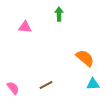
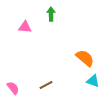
green arrow: moved 8 px left
cyan triangle: moved 3 px up; rotated 24 degrees clockwise
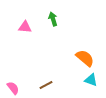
green arrow: moved 2 px right, 5 px down; rotated 16 degrees counterclockwise
cyan triangle: moved 2 px left, 1 px up
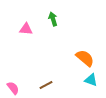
pink triangle: moved 1 px right, 2 px down
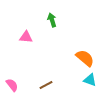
green arrow: moved 1 px left, 1 px down
pink triangle: moved 8 px down
cyan triangle: moved 1 px left
pink semicircle: moved 1 px left, 3 px up
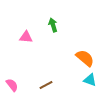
green arrow: moved 1 px right, 5 px down
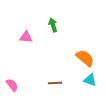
brown line: moved 9 px right, 2 px up; rotated 24 degrees clockwise
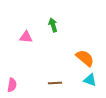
pink semicircle: rotated 48 degrees clockwise
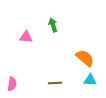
cyan triangle: rotated 16 degrees counterclockwise
pink semicircle: moved 1 px up
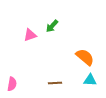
green arrow: moved 1 px left, 1 px down; rotated 120 degrees counterclockwise
pink triangle: moved 4 px right, 2 px up; rotated 24 degrees counterclockwise
orange semicircle: moved 1 px up
